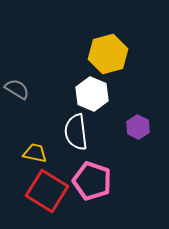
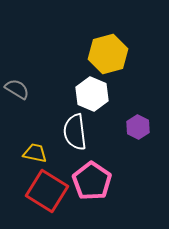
white semicircle: moved 1 px left
pink pentagon: rotated 15 degrees clockwise
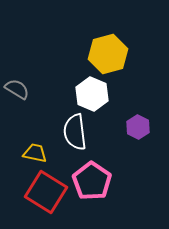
red square: moved 1 px left, 1 px down
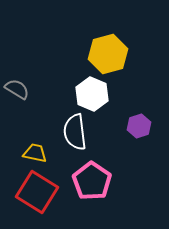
purple hexagon: moved 1 px right, 1 px up; rotated 15 degrees clockwise
red square: moved 9 px left
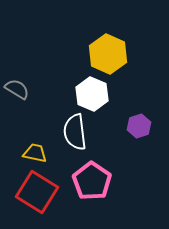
yellow hexagon: rotated 21 degrees counterclockwise
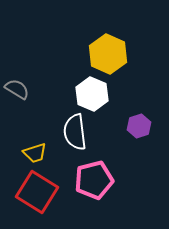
yellow trapezoid: rotated 150 degrees clockwise
pink pentagon: moved 2 px right, 1 px up; rotated 24 degrees clockwise
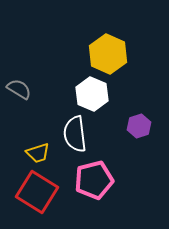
gray semicircle: moved 2 px right
white semicircle: moved 2 px down
yellow trapezoid: moved 3 px right
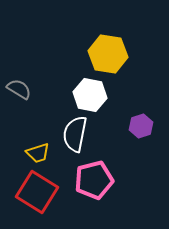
yellow hexagon: rotated 15 degrees counterclockwise
white hexagon: moved 2 px left, 1 px down; rotated 12 degrees counterclockwise
purple hexagon: moved 2 px right
white semicircle: rotated 18 degrees clockwise
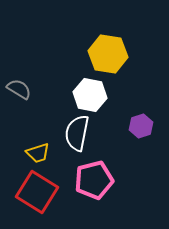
white semicircle: moved 2 px right, 1 px up
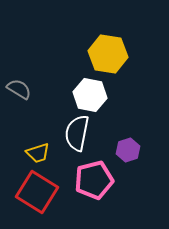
purple hexagon: moved 13 px left, 24 px down
